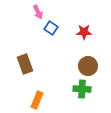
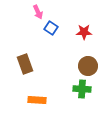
orange rectangle: rotated 72 degrees clockwise
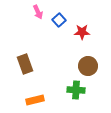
blue square: moved 8 px right, 8 px up; rotated 16 degrees clockwise
red star: moved 2 px left
green cross: moved 6 px left, 1 px down
orange rectangle: moved 2 px left; rotated 18 degrees counterclockwise
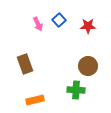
pink arrow: moved 12 px down
red star: moved 6 px right, 6 px up
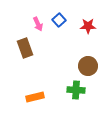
brown rectangle: moved 16 px up
orange rectangle: moved 3 px up
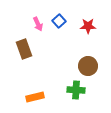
blue square: moved 1 px down
brown rectangle: moved 1 px left, 1 px down
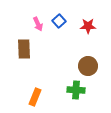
brown rectangle: rotated 18 degrees clockwise
orange rectangle: rotated 54 degrees counterclockwise
